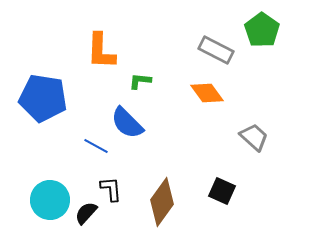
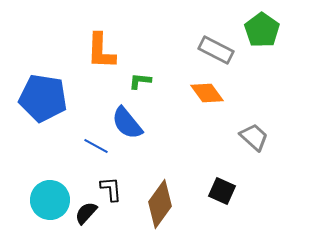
blue semicircle: rotated 6 degrees clockwise
brown diamond: moved 2 px left, 2 px down
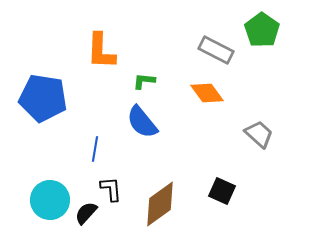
green L-shape: moved 4 px right
blue semicircle: moved 15 px right, 1 px up
gray trapezoid: moved 5 px right, 3 px up
blue line: moved 1 px left, 3 px down; rotated 70 degrees clockwise
brown diamond: rotated 18 degrees clockwise
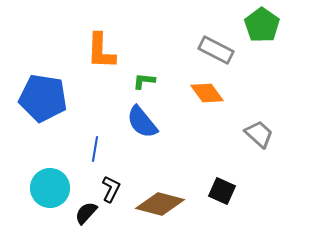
green pentagon: moved 5 px up
black L-shape: rotated 32 degrees clockwise
cyan circle: moved 12 px up
brown diamond: rotated 51 degrees clockwise
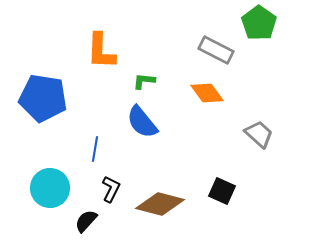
green pentagon: moved 3 px left, 2 px up
black semicircle: moved 8 px down
